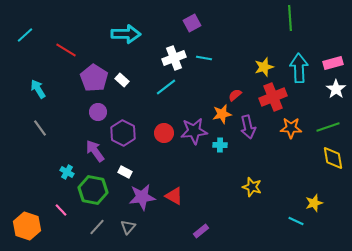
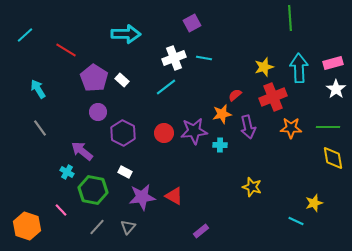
green line at (328, 127): rotated 20 degrees clockwise
purple arrow at (95, 151): moved 13 px left; rotated 15 degrees counterclockwise
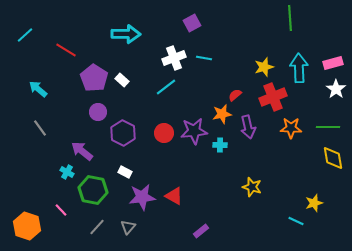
cyan arrow at (38, 89): rotated 18 degrees counterclockwise
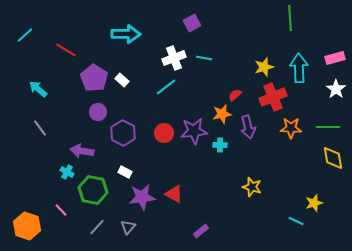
pink rectangle at (333, 63): moved 2 px right, 5 px up
purple arrow at (82, 151): rotated 30 degrees counterclockwise
red triangle at (174, 196): moved 2 px up
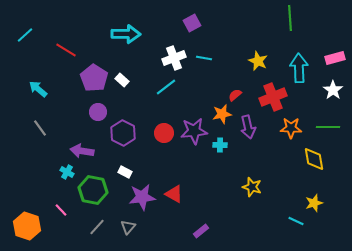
yellow star at (264, 67): moved 6 px left, 6 px up; rotated 30 degrees counterclockwise
white star at (336, 89): moved 3 px left, 1 px down
yellow diamond at (333, 158): moved 19 px left, 1 px down
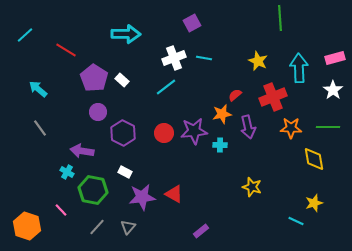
green line at (290, 18): moved 10 px left
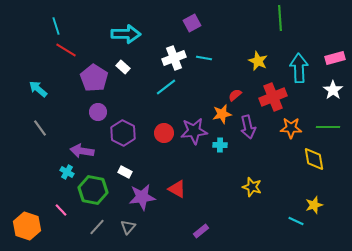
cyan line at (25, 35): moved 31 px right, 9 px up; rotated 66 degrees counterclockwise
white rectangle at (122, 80): moved 1 px right, 13 px up
red triangle at (174, 194): moved 3 px right, 5 px up
yellow star at (314, 203): moved 2 px down
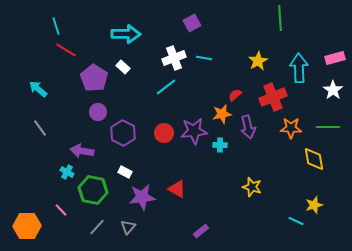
yellow star at (258, 61): rotated 18 degrees clockwise
orange hexagon at (27, 226): rotated 20 degrees counterclockwise
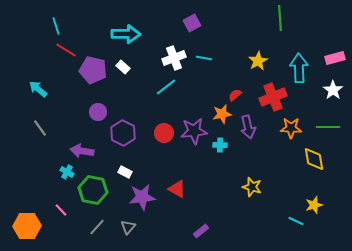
purple pentagon at (94, 78): moved 1 px left, 8 px up; rotated 20 degrees counterclockwise
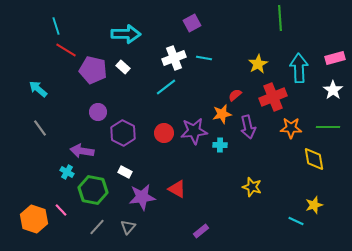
yellow star at (258, 61): moved 3 px down
orange hexagon at (27, 226): moved 7 px right, 7 px up; rotated 20 degrees clockwise
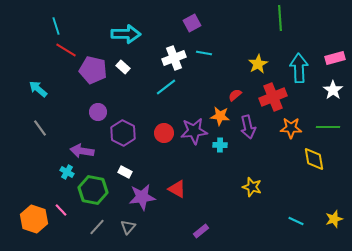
cyan line at (204, 58): moved 5 px up
orange star at (222, 114): moved 2 px left, 2 px down; rotated 18 degrees clockwise
yellow star at (314, 205): moved 20 px right, 14 px down
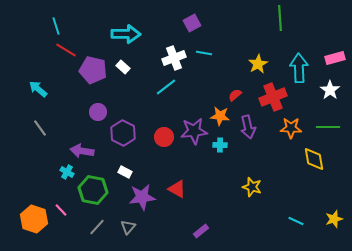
white star at (333, 90): moved 3 px left
red circle at (164, 133): moved 4 px down
